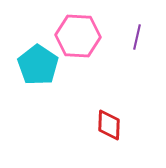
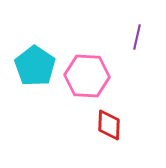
pink hexagon: moved 9 px right, 40 px down
cyan pentagon: moved 3 px left, 1 px down
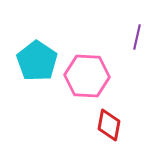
cyan pentagon: moved 2 px right, 5 px up
red diamond: rotated 8 degrees clockwise
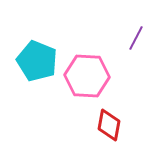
purple line: moved 1 px left, 1 px down; rotated 15 degrees clockwise
cyan pentagon: rotated 12 degrees counterclockwise
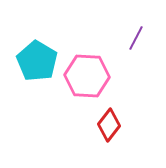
cyan pentagon: rotated 9 degrees clockwise
red diamond: rotated 28 degrees clockwise
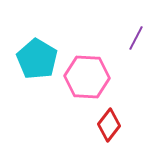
cyan pentagon: moved 2 px up
pink hexagon: moved 1 px down
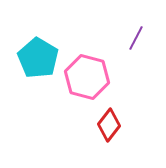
cyan pentagon: moved 1 px right, 1 px up
pink hexagon: rotated 12 degrees clockwise
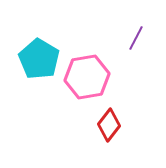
cyan pentagon: moved 1 px right, 1 px down
pink hexagon: rotated 24 degrees counterclockwise
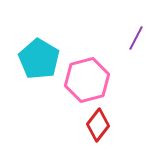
pink hexagon: moved 3 px down; rotated 6 degrees counterclockwise
red diamond: moved 11 px left
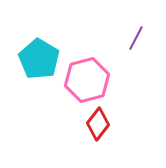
red diamond: moved 1 px up
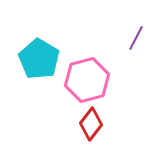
red diamond: moved 7 px left
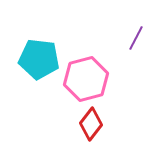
cyan pentagon: rotated 24 degrees counterclockwise
pink hexagon: moved 1 px left, 1 px up
